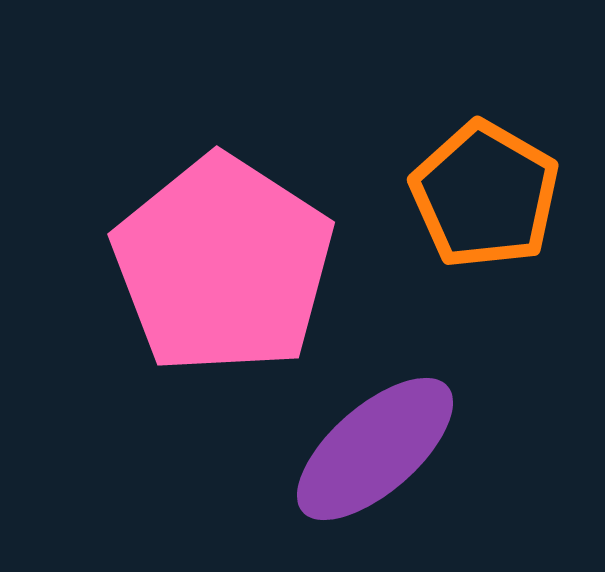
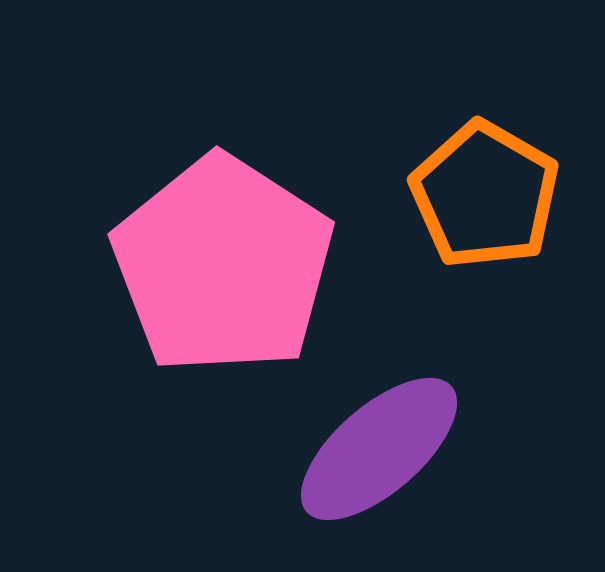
purple ellipse: moved 4 px right
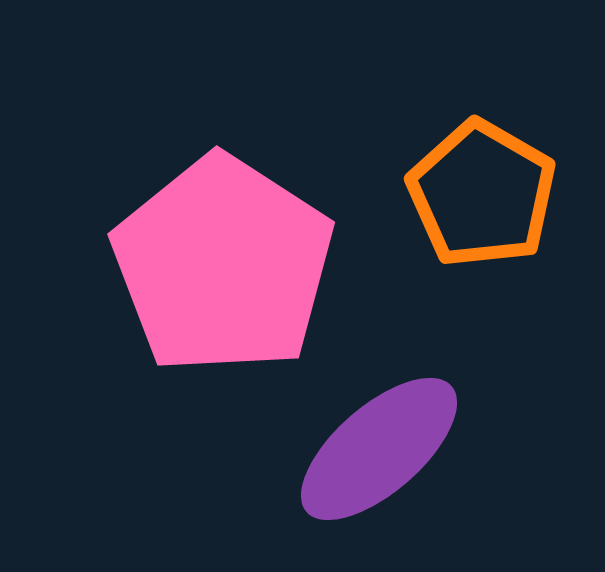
orange pentagon: moved 3 px left, 1 px up
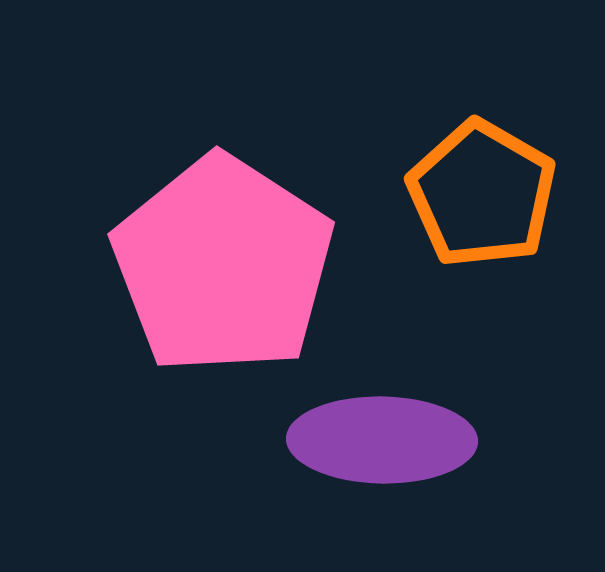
purple ellipse: moved 3 px right, 9 px up; rotated 42 degrees clockwise
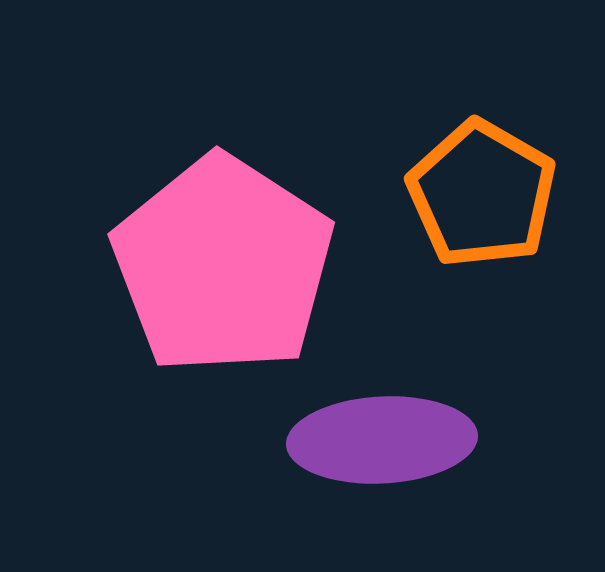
purple ellipse: rotated 4 degrees counterclockwise
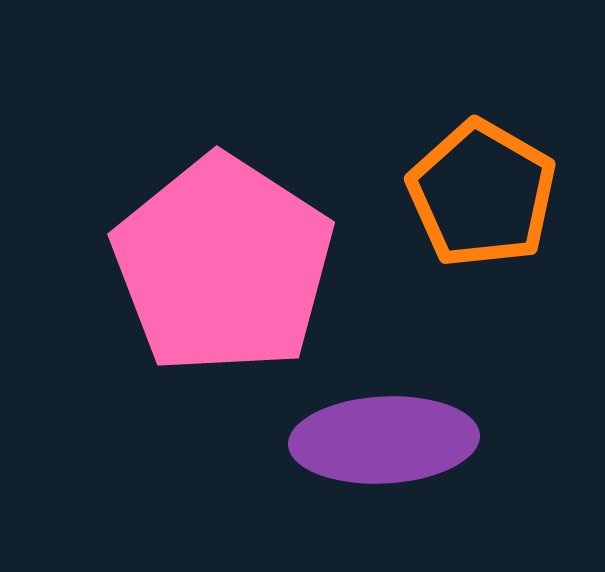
purple ellipse: moved 2 px right
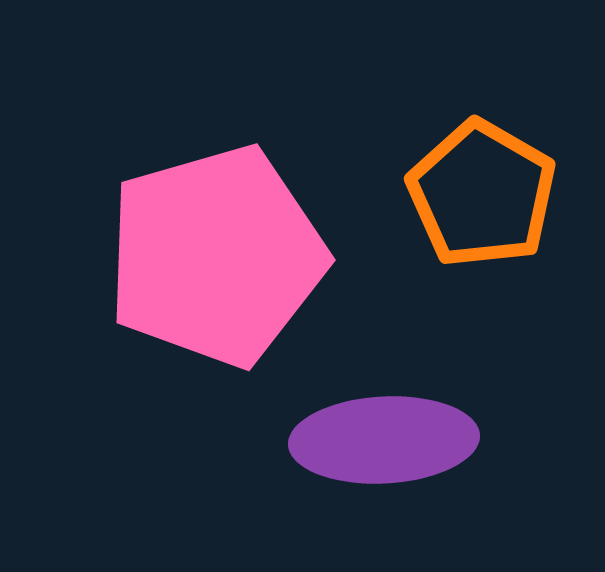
pink pentagon: moved 7 px left, 9 px up; rotated 23 degrees clockwise
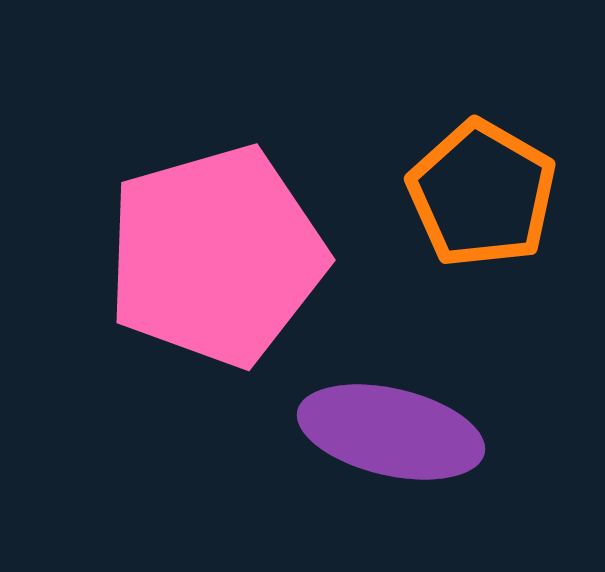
purple ellipse: moved 7 px right, 8 px up; rotated 16 degrees clockwise
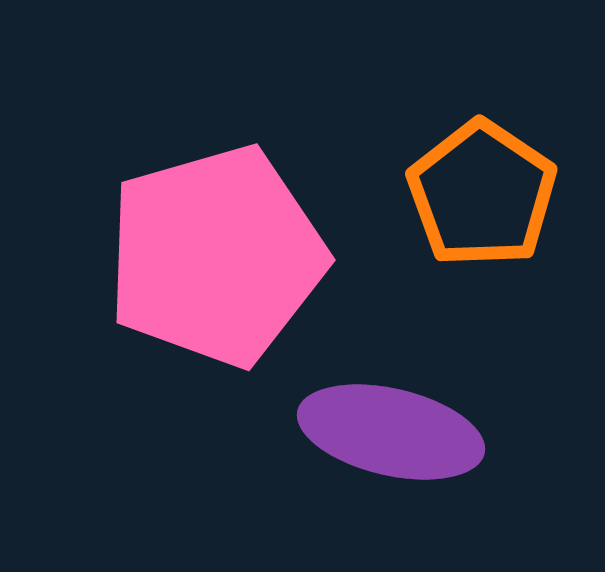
orange pentagon: rotated 4 degrees clockwise
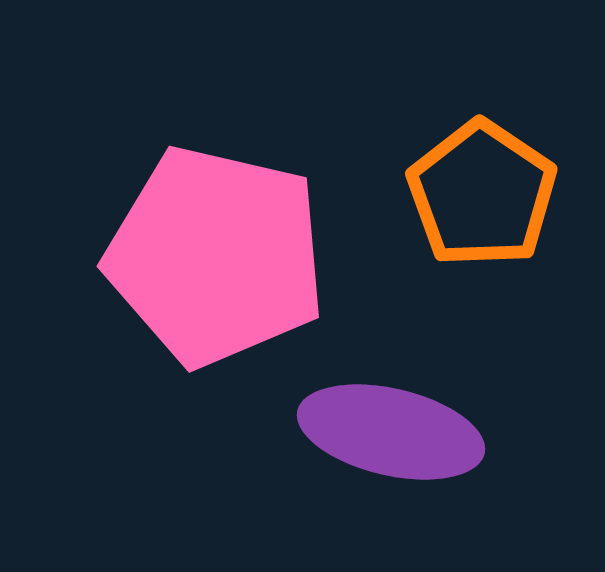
pink pentagon: rotated 29 degrees clockwise
